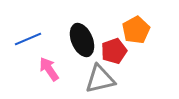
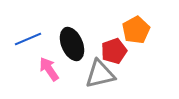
black ellipse: moved 10 px left, 4 px down
gray triangle: moved 5 px up
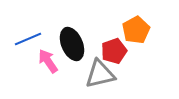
pink arrow: moved 1 px left, 8 px up
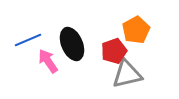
blue line: moved 1 px down
gray triangle: moved 27 px right
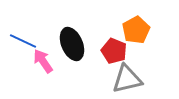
blue line: moved 5 px left, 1 px down; rotated 48 degrees clockwise
red pentagon: rotated 30 degrees counterclockwise
pink arrow: moved 5 px left
gray triangle: moved 5 px down
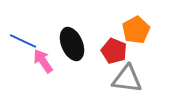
gray triangle: rotated 20 degrees clockwise
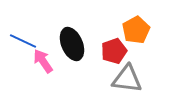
red pentagon: rotated 30 degrees clockwise
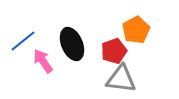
blue line: rotated 64 degrees counterclockwise
gray triangle: moved 6 px left
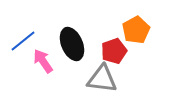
gray triangle: moved 19 px left
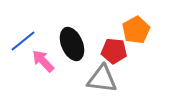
red pentagon: rotated 25 degrees clockwise
pink arrow: rotated 10 degrees counterclockwise
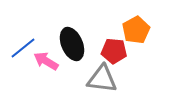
blue line: moved 7 px down
pink arrow: moved 3 px right; rotated 15 degrees counterclockwise
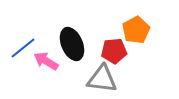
red pentagon: rotated 10 degrees counterclockwise
